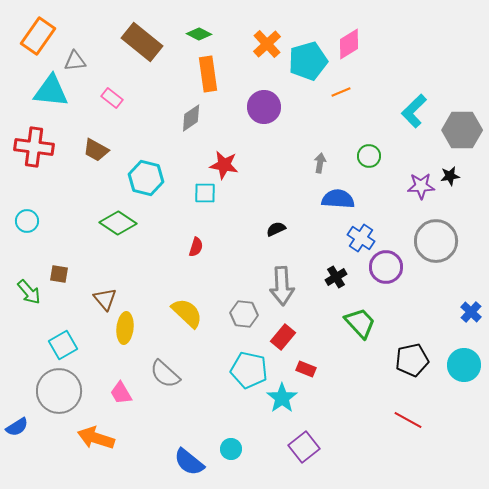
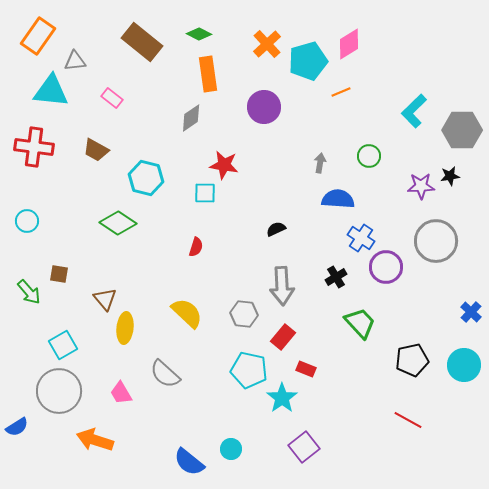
orange arrow at (96, 438): moved 1 px left, 2 px down
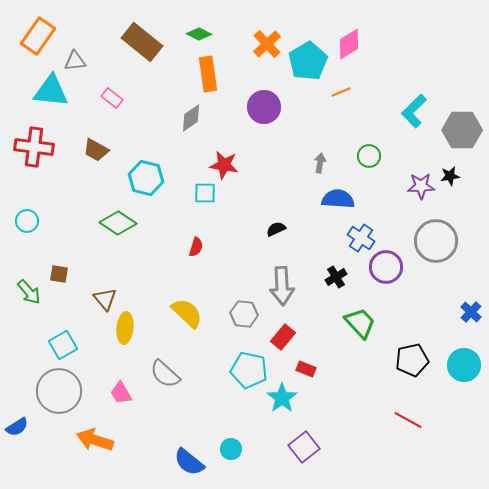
cyan pentagon at (308, 61): rotated 15 degrees counterclockwise
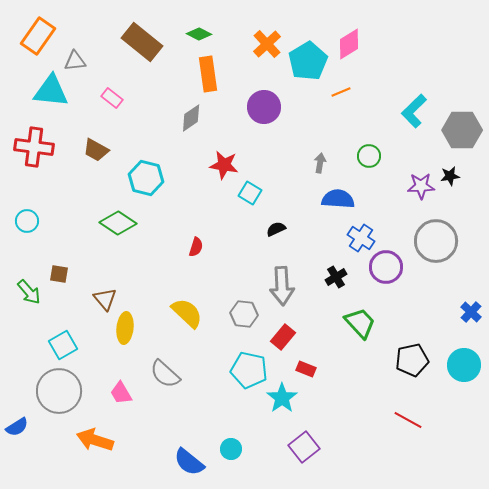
cyan square at (205, 193): moved 45 px right; rotated 30 degrees clockwise
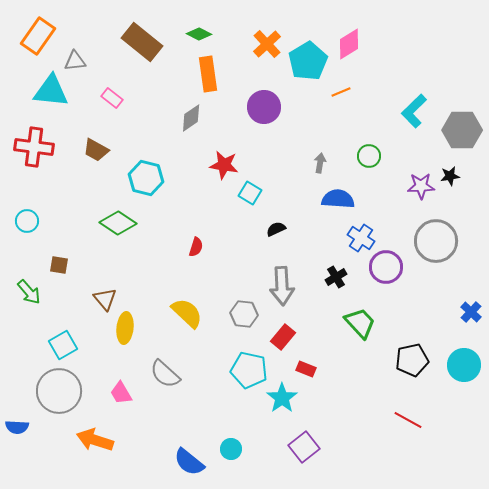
brown square at (59, 274): moved 9 px up
blue semicircle at (17, 427): rotated 35 degrees clockwise
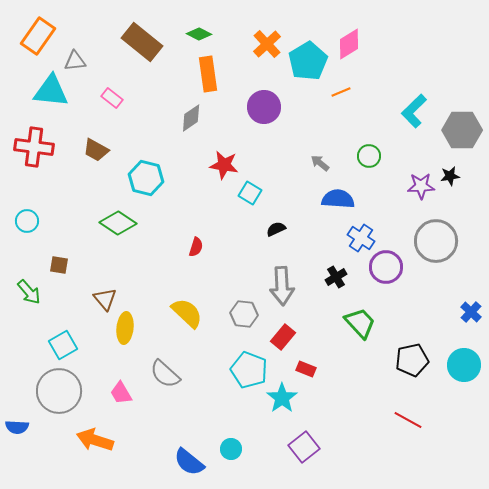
gray arrow at (320, 163): rotated 60 degrees counterclockwise
cyan pentagon at (249, 370): rotated 9 degrees clockwise
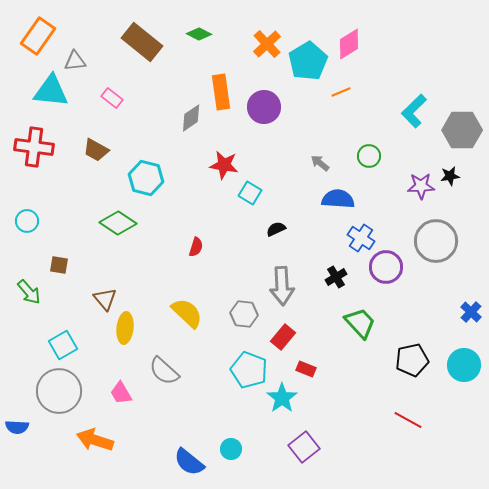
orange rectangle at (208, 74): moved 13 px right, 18 px down
gray semicircle at (165, 374): moved 1 px left, 3 px up
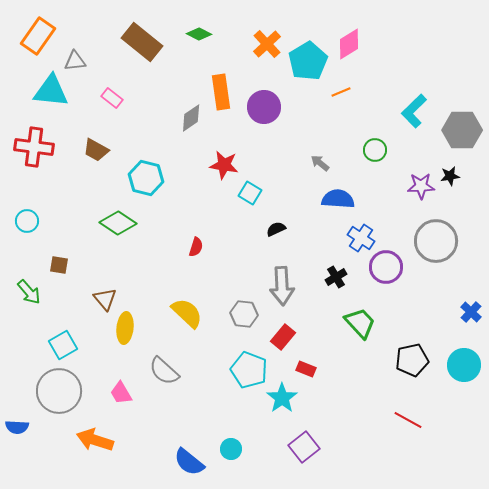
green circle at (369, 156): moved 6 px right, 6 px up
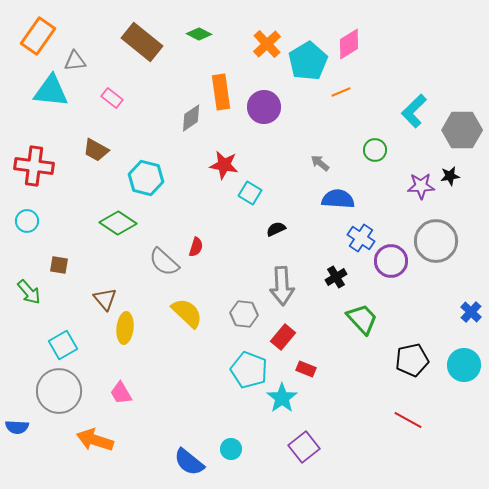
red cross at (34, 147): moved 19 px down
purple circle at (386, 267): moved 5 px right, 6 px up
green trapezoid at (360, 323): moved 2 px right, 4 px up
gray semicircle at (164, 371): moved 109 px up
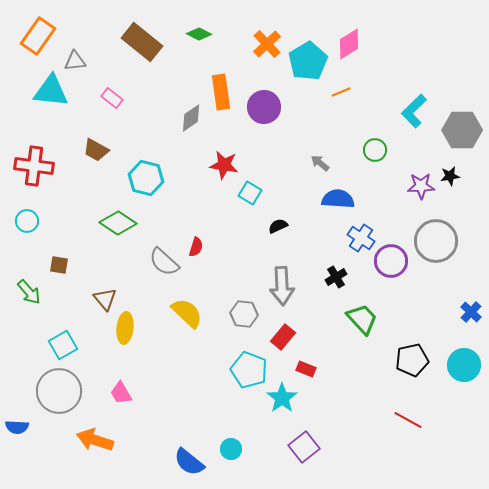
black semicircle at (276, 229): moved 2 px right, 3 px up
